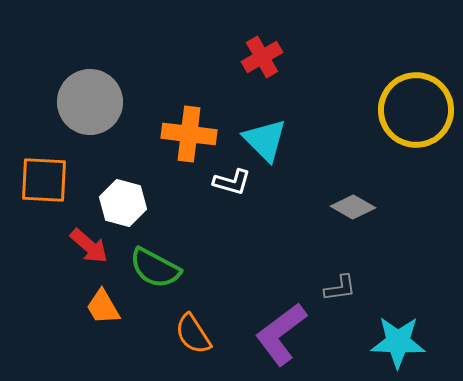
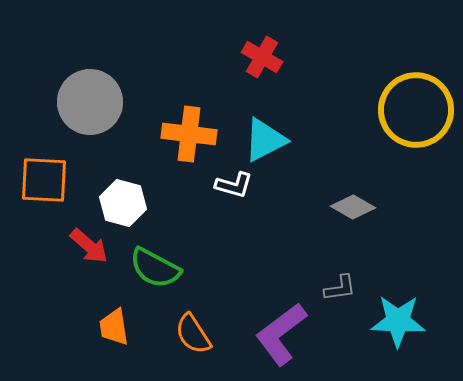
red cross: rotated 30 degrees counterclockwise
cyan triangle: rotated 48 degrees clockwise
white L-shape: moved 2 px right, 3 px down
orange trapezoid: moved 11 px right, 20 px down; rotated 21 degrees clockwise
cyan star: moved 21 px up
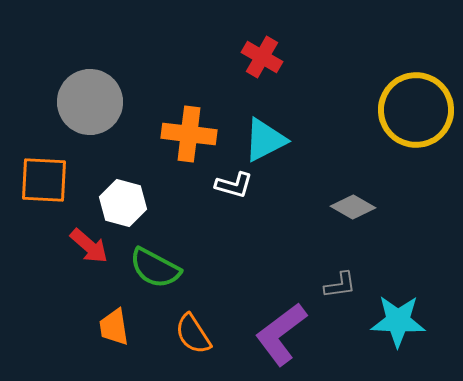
gray L-shape: moved 3 px up
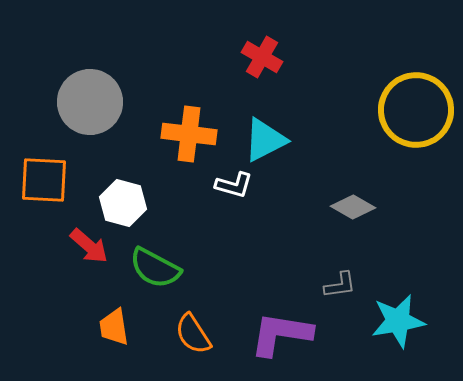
cyan star: rotated 12 degrees counterclockwise
purple L-shape: rotated 46 degrees clockwise
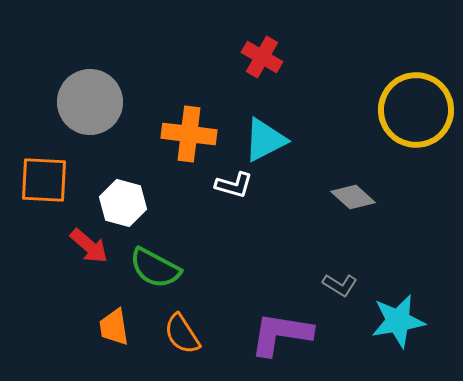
gray diamond: moved 10 px up; rotated 12 degrees clockwise
gray L-shape: rotated 40 degrees clockwise
orange semicircle: moved 11 px left
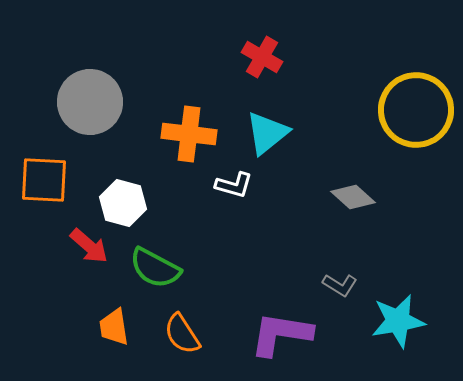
cyan triangle: moved 2 px right, 7 px up; rotated 12 degrees counterclockwise
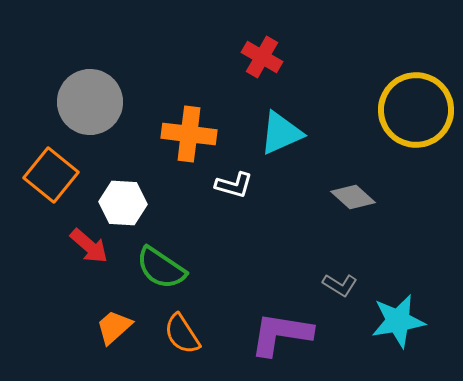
cyan triangle: moved 14 px right; rotated 15 degrees clockwise
orange square: moved 7 px right, 5 px up; rotated 36 degrees clockwise
white hexagon: rotated 12 degrees counterclockwise
green semicircle: moved 6 px right; rotated 6 degrees clockwise
orange trapezoid: rotated 57 degrees clockwise
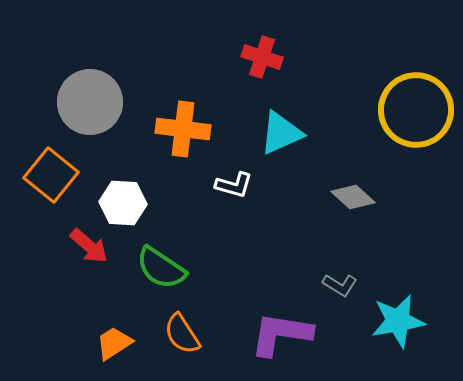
red cross: rotated 12 degrees counterclockwise
orange cross: moved 6 px left, 5 px up
orange trapezoid: moved 16 px down; rotated 9 degrees clockwise
